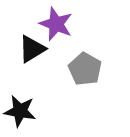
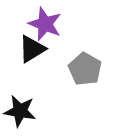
purple star: moved 11 px left
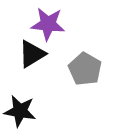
purple star: moved 3 px right; rotated 16 degrees counterclockwise
black triangle: moved 5 px down
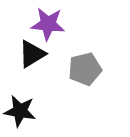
gray pentagon: rotated 28 degrees clockwise
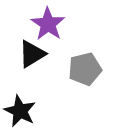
purple star: rotated 28 degrees clockwise
black star: rotated 16 degrees clockwise
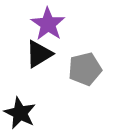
black triangle: moved 7 px right
black star: moved 2 px down
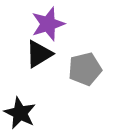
purple star: rotated 20 degrees clockwise
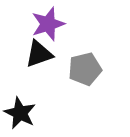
black triangle: rotated 12 degrees clockwise
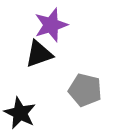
purple star: moved 3 px right, 1 px down
gray pentagon: moved 21 px down; rotated 28 degrees clockwise
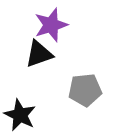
gray pentagon: rotated 20 degrees counterclockwise
black star: moved 2 px down
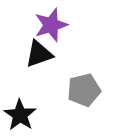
gray pentagon: moved 1 px left; rotated 8 degrees counterclockwise
black star: rotated 8 degrees clockwise
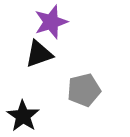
purple star: moved 3 px up
black star: moved 3 px right, 1 px down
